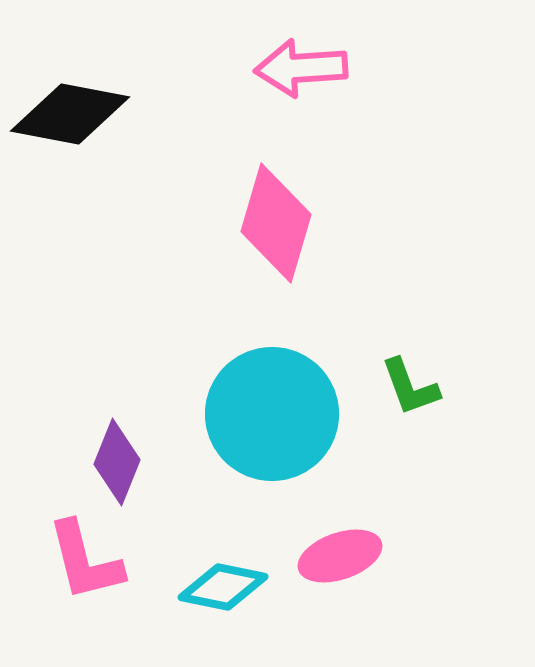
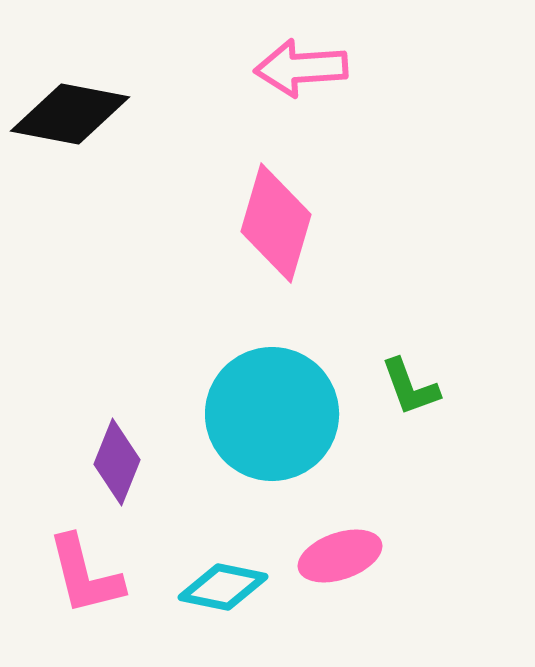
pink L-shape: moved 14 px down
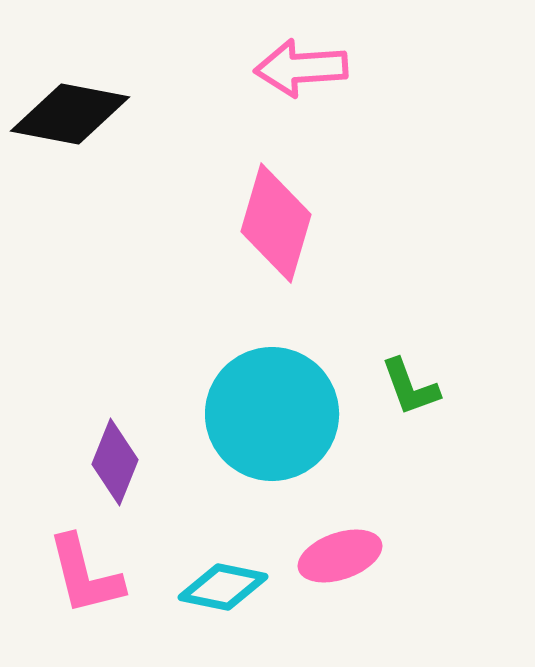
purple diamond: moved 2 px left
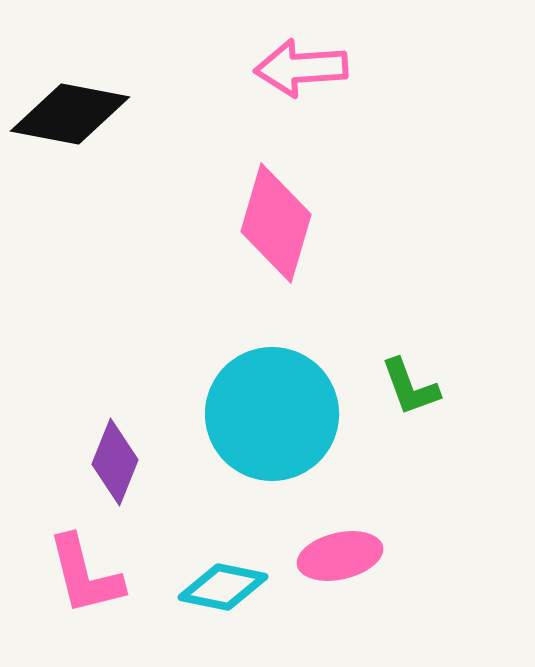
pink ellipse: rotated 6 degrees clockwise
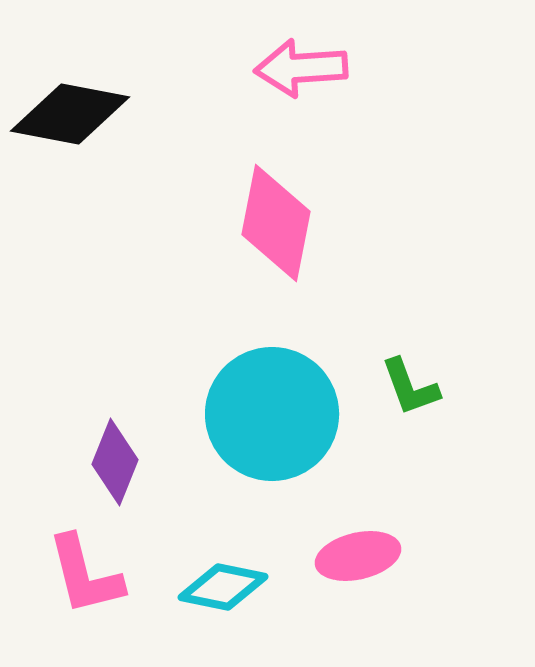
pink diamond: rotated 5 degrees counterclockwise
pink ellipse: moved 18 px right
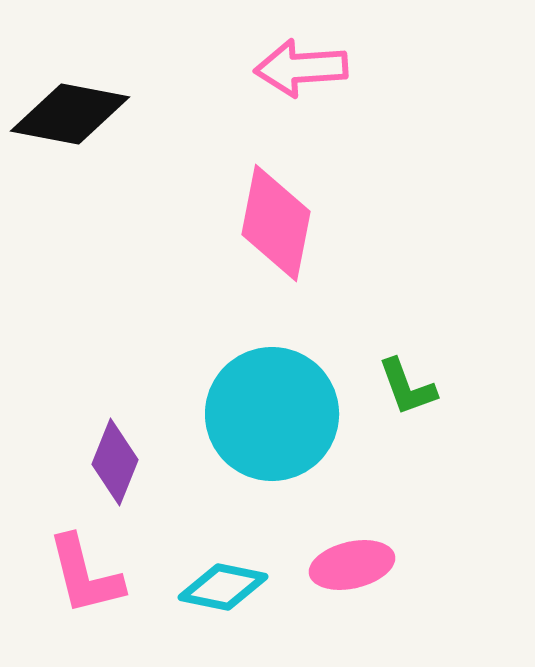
green L-shape: moved 3 px left
pink ellipse: moved 6 px left, 9 px down
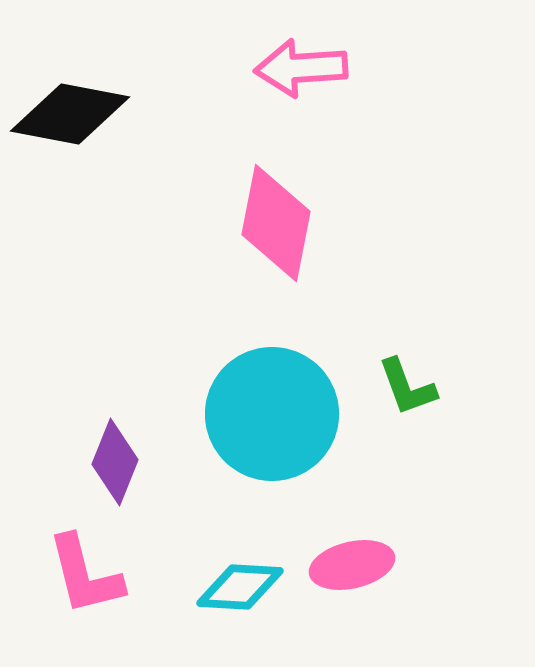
cyan diamond: moved 17 px right; rotated 8 degrees counterclockwise
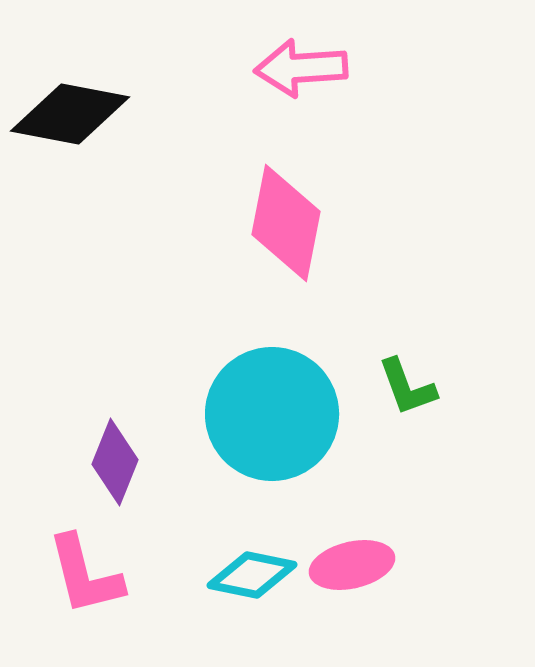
pink diamond: moved 10 px right
cyan diamond: moved 12 px right, 12 px up; rotated 8 degrees clockwise
